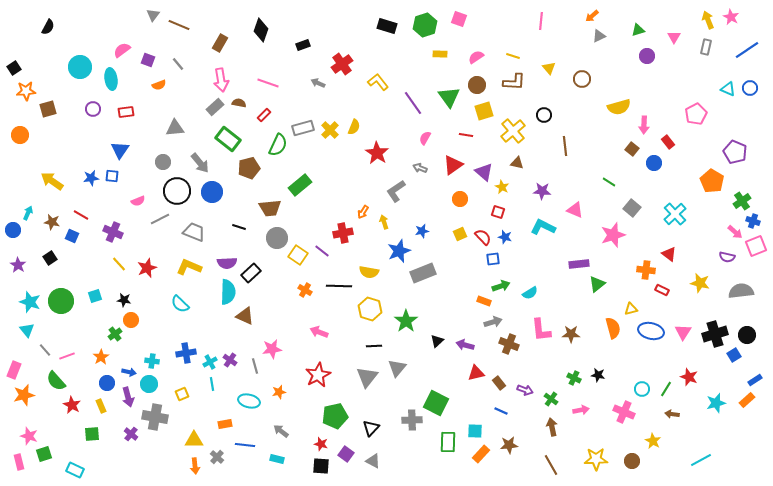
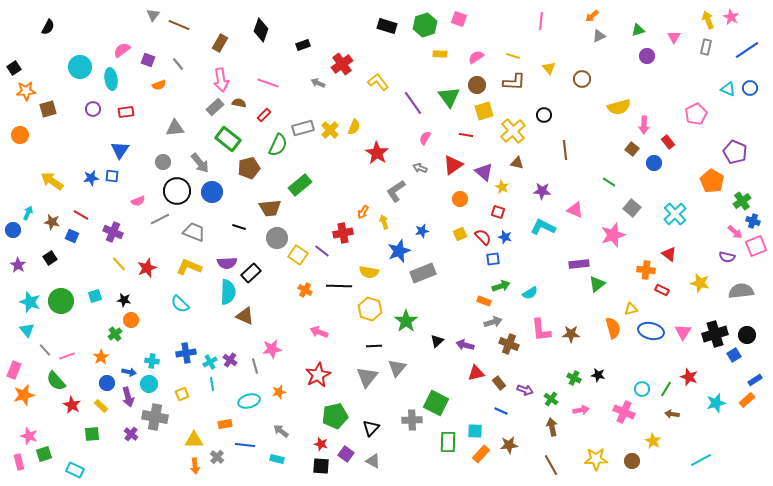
brown line at (565, 146): moved 4 px down
cyan ellipse at (249, 401): rotated 30 degrees counterclockwise
yellow rectangle at (101, 406): rotated 24 degrees counterclockwise
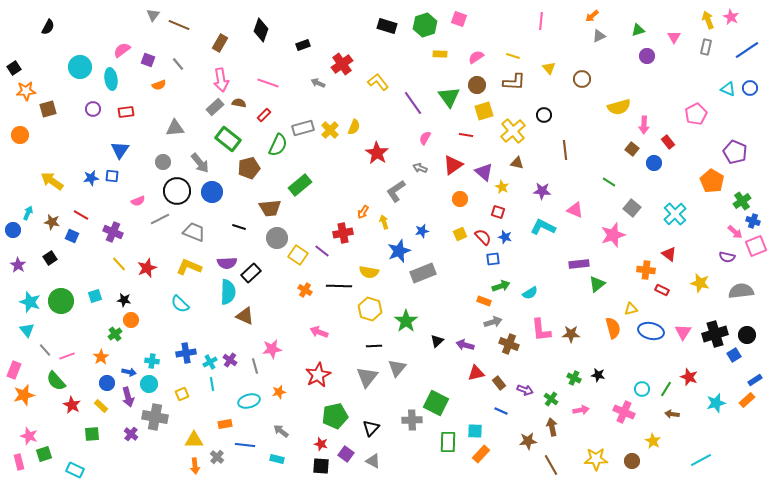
brown star at (509, 445): moved 19 px right, 4 px up
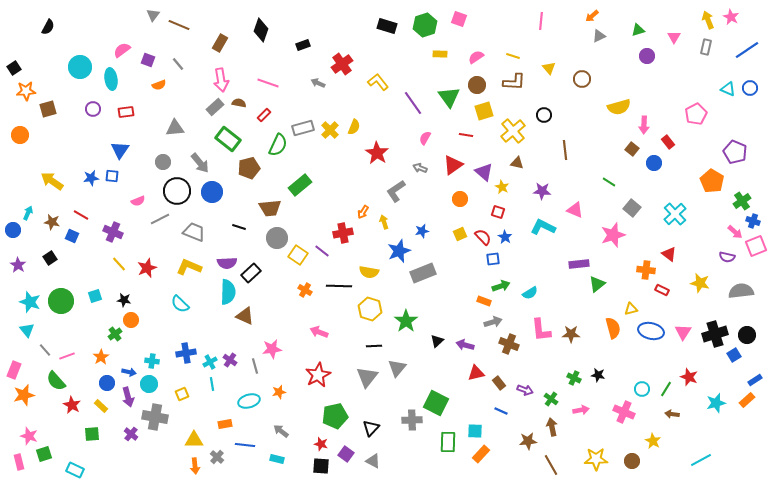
blue star at (505, 237): rotated 16 degrees clockwise
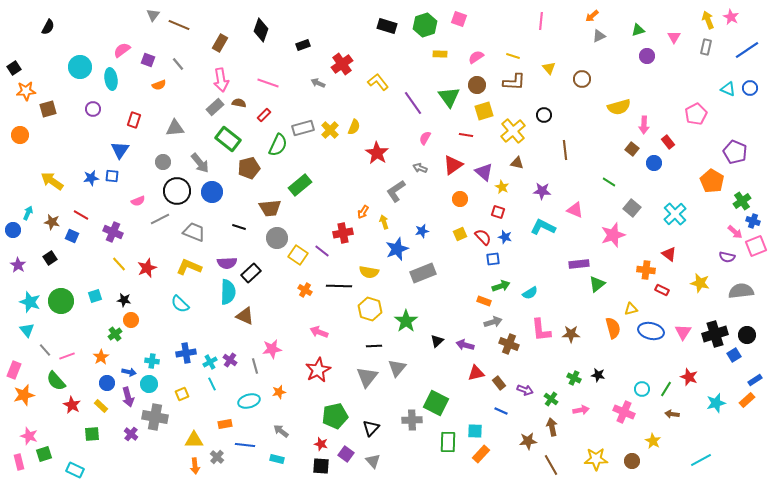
red rectangle at (126, 112): moved 8 px right, 8 px down; rotated 63 degrees counterclockwise
blue star at (505, 237): rotated 16 degrees counterclockwise
blue star at (399, 251): moved 2 px left, 2 px up
red star at (318, 375): moved 5 px up
cyan line at (212, 384): rotated 16 degrees counterclockwise
gray triangle at (373, 461): rotated 21 degrees clockwise
